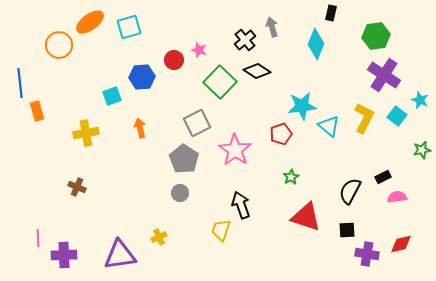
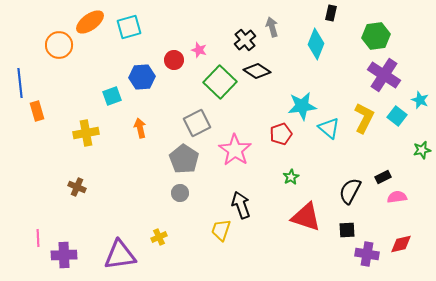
cyan triangle at (329, 126): moved 2 px down
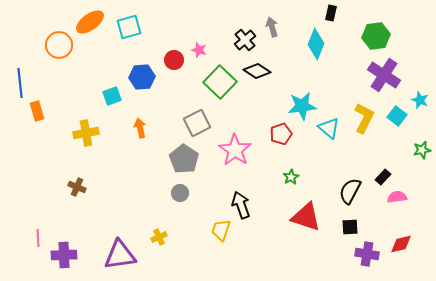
black rectangle at (383, 177): rotated 21 degrees counterclockwise
black square at (347, 230): moved 3 px right, 3 px up
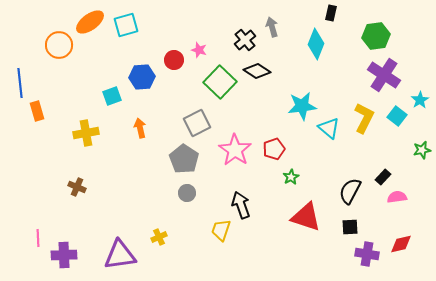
cyan square at (129, 27): moved 3 px left, 2 px up
cyan star at (420, 100): rotated 18 degrees clockwise
red pentagon at (281, 134): moved 7 px left, 15 px down
gray circle at (180, 193): moved 7 px right
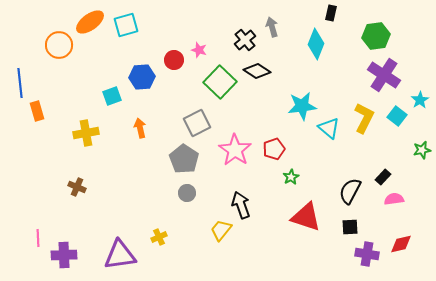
pink semicircle at (397, 197): moved 3 px left, 2 px down
yellow trapezoid at (221, 230): rotated 20 degrees clockwise
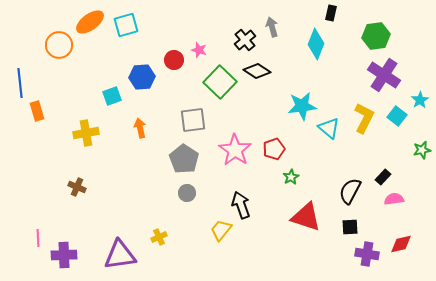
gray square at (197, 123): moved 4 px left, 3 px up; rotated 20 degrees clockwise
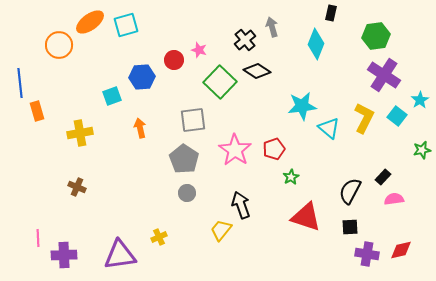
yellow cross at (86, 133): moved 6 px left
red diamond at (401, 244): moved 6 px down
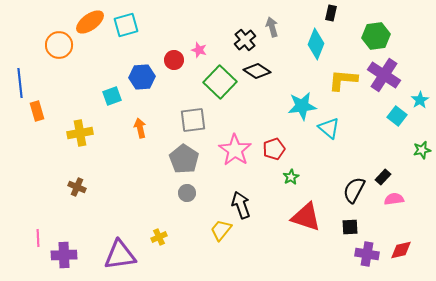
yellow L-shape at (364, 118): moved 21 px left, 38 px up; rotated 112 degrees counterclockwise
black semicircle at (350, 191): moved 4 px right, 1 px up
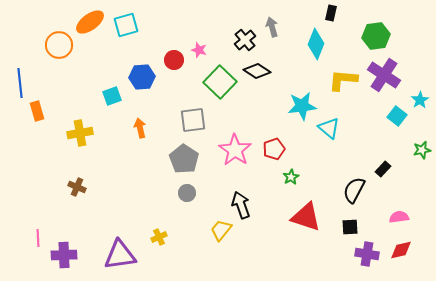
black rectangle at (383, 177): moved 8 px up
pink semicircle at (394, 199): moved 5 px right, 18 px down
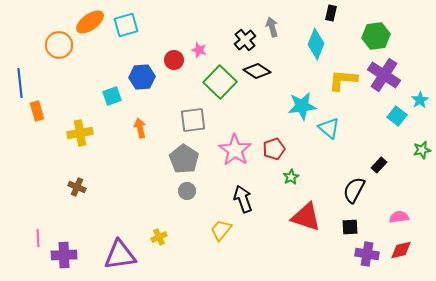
black rectangle at (383, 169): moved 4 px left, 4 px up
gray circle at (187, 193): moved 2 px up
black arrow at (241, 205): moved 2 px right, 6 px up
